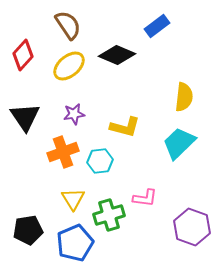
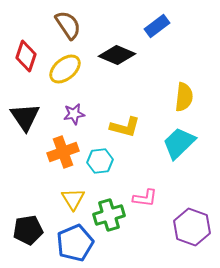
red diamond: moved 3 px right, 1 px down; rotated 24 degrees counterclockwise
yellow ellipse: moved 4 px left, 3 px down
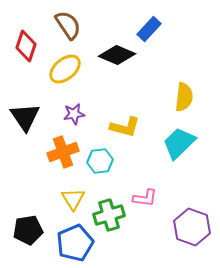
blue rectangle: moved 8 px left, 3 px down; rotated 10 degrees counterclockwise
red diamond: moved 10 px up
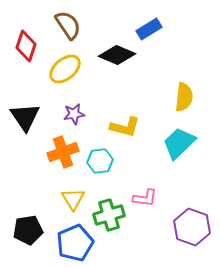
blue rectangle: rotated 15 degrees clockwise
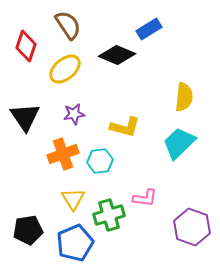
orange cross: moved 2 px down
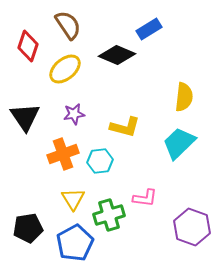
red diamond: moved 2 px right
black pentagon: moved 2 px up
blue pentagon: rotated 6 degrees counterclockwise
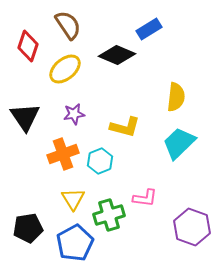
yellow semicircle: moved 8 px left
cyan hexagon: rotated 15 degrees counterclockwise
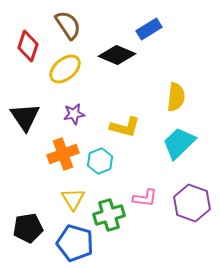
purple hexagon: moved 24 px up
blue pentagon: rotated 27 degrees counterclockwise
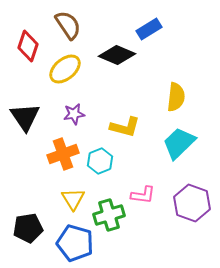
pink L-shape: moved 2 px left, 3 px up
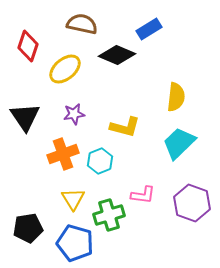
brown semicircle: moved 14 px right, 1 px up; rotated 44 degrees counterclockwise
